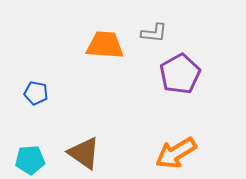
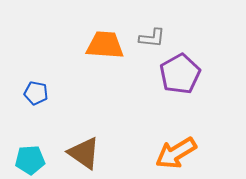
gray L-shape: moved 2 px left, 5 px down
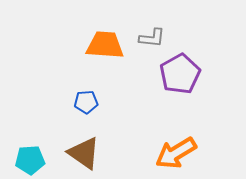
blue pentagon: moved 50 px right, 9 px down; rotated 15 degrees counterclockwise
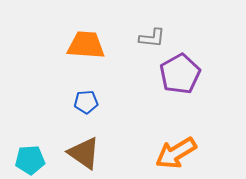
orange trapezoid: moved 19 px left
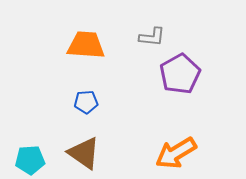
gray L-shape: moved 1 px up
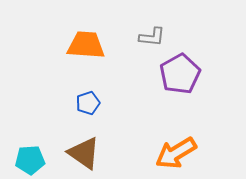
blue pentagon: moved 2 px right, 1 px down; rotated 15 degrees counterclockwise
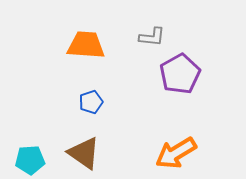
blue pentagon: moved 3 px right, 1 px up
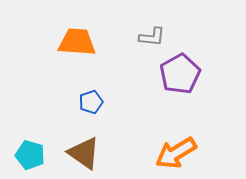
orange trapezoid: moved 9 px left, 3 px up
cyan pentagon: moved 5 px up; rotated 20 degrees clockwise
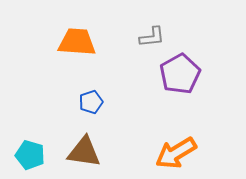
gray L-shape: rotated 12 degrees counterclockwise
brown triangle: moved 1 px up; rotated 27 degrees counterclockwise
